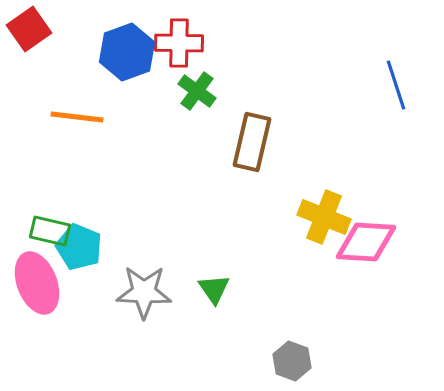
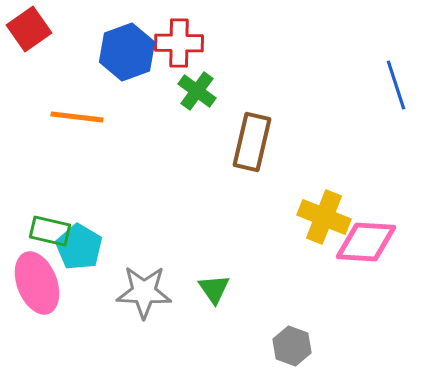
cyan pentagon: rotated 9 degrees clockwise
gray hexagon: moved 15 px up
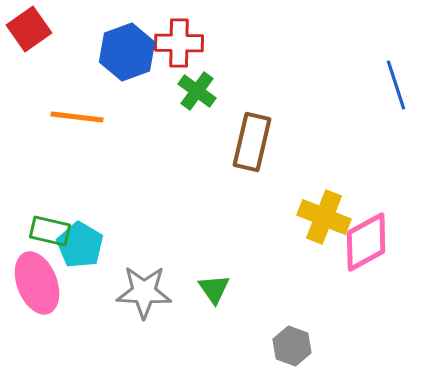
pink diamond: rotated 32 degrees counterclockwise
cyan pentagon: moved 1 px right, 2 px up
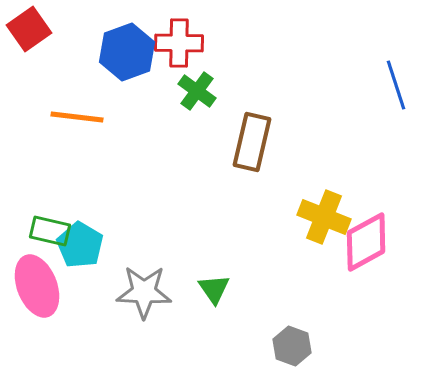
pink ellipse: moved 3 px down
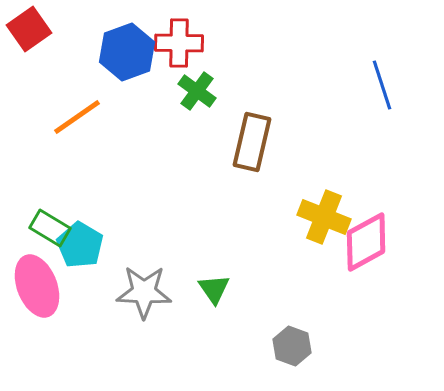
blue line: moved 14 px left
orange line: rotated 42 degrees counterclockwise
green rectangle: moved 3 px up; rotated 18 degrees clockwise
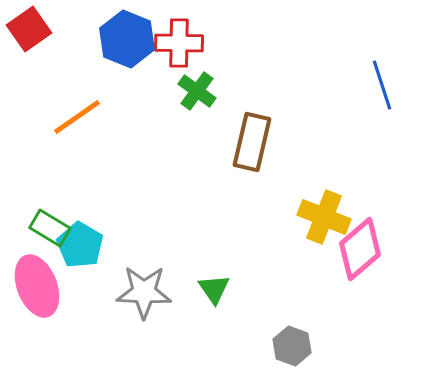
blue hexagon: moved 13 px up; rotated 18 degrees counterclockwise
pink diamond: moved 6 px left, 7 px down; rotated 12 degrees counterclockwise
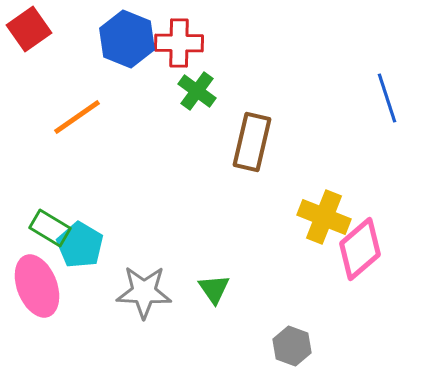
blue line: moved 5 px right, 13 px down
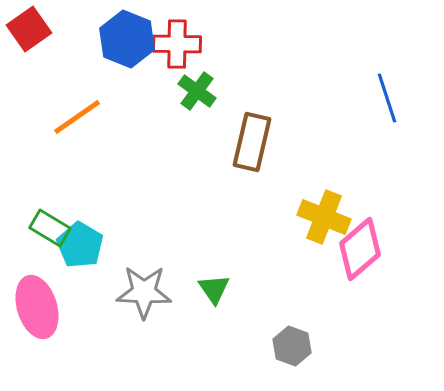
red cross: moved 2 px left, 1 px down
pink ellipse: moved 21 px down; rotated 4 degrees clockwise
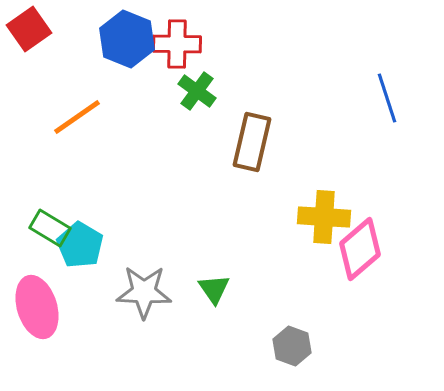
yellow cross: rotated 18 degrees counterclockwise
